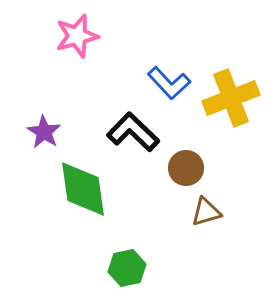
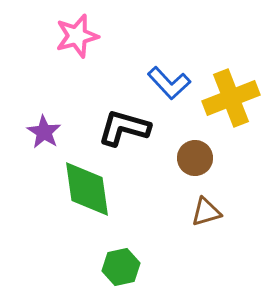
black L-shape: moved 9 px left, 4 px up; rotated 28 degrees counterclockwise
brown circle: moved 9 px right, 10 px up
green diamond: moved 4 px right
green hexagon: moved 6 px left, 1 px up
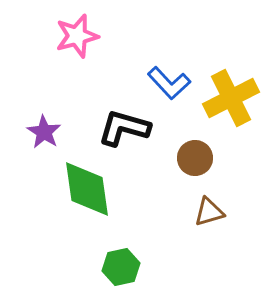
yellow cross: rotated 6 degrees counterclockwise
brown triangle: moved 3 px right
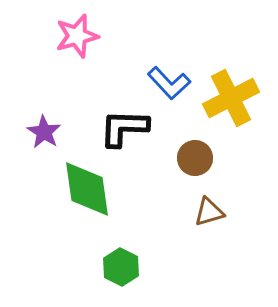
black L-shape: rotated 14 degrees counterclockwise
green hexagon: rotated 21 degrees counterclockwise
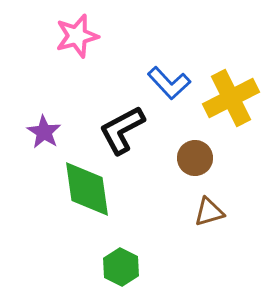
black L-shape: moved 2 px left, 2 px down; rotated 30 degrees counterclockwise
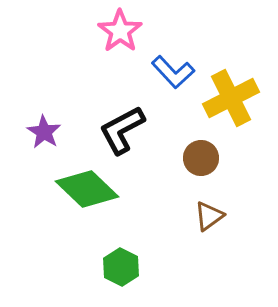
pink star: moved 43 px right, 5 px up; rotated 21 degrees counterclockwise
blue L-shape: moved 4 px right, 11 px up
brown circle: moved 6 px right
green diamond: rotated 38 degrees counterclockwise
brown triangle: moved 4 px down; rotated 20 degrees counterclockwise
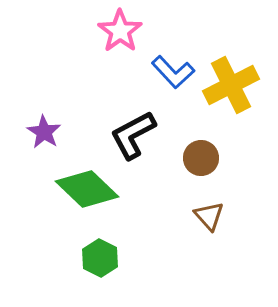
yellow cross: moved 13 px up
black L-shape: moved 11 px right, 5 px down
brown triangle: rotated 36 degrees counterclockwise
green hexagon: moved 21 px left, 9 px up
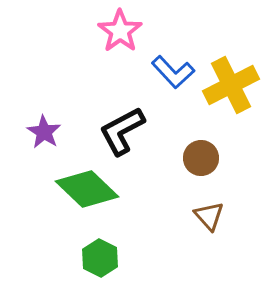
black L-shape: moved 11 px left, 4 px up
